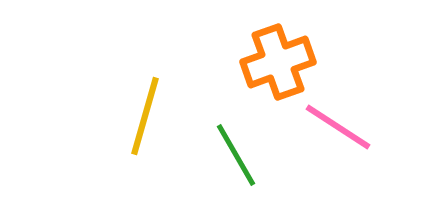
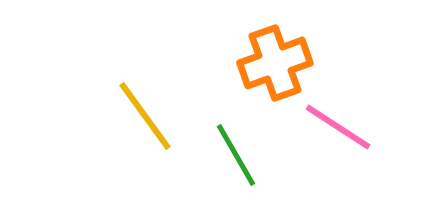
orange cross: moved 3 px left, 1 px down
yellow line: rotated 52 degrees counterclockwise
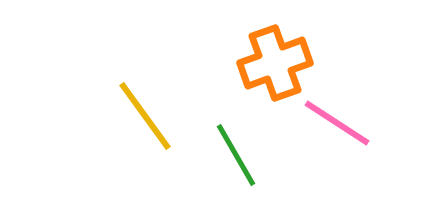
pink line: moved 1 px left, 4 px up
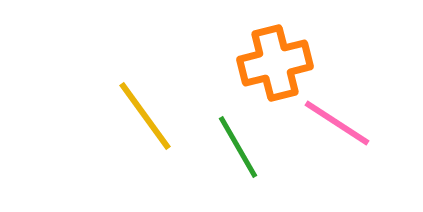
orange cross: rotated 6 degrees clockwise
green line: moved 2 px right, 8 px up
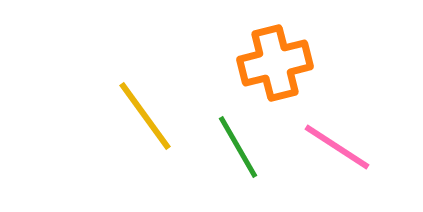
pink line: moved 24 px down
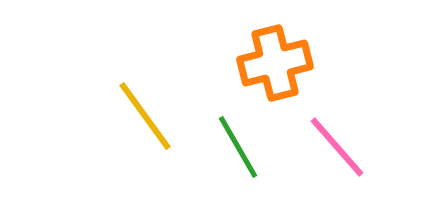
pink line: rotated 16 degrees clockwise
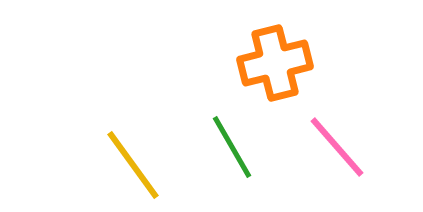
yellow line: moved 12 px left, 49 px down
green line: moved 6 px left
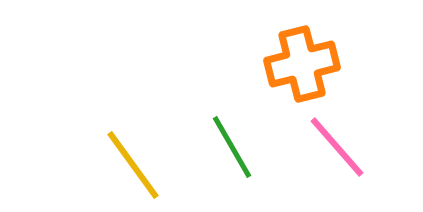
orange cross: moved 27 px right, 1 px down
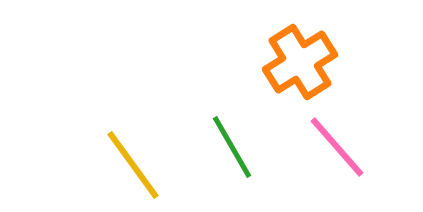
orange cross: moved 2 px left, 2 px up; rotated 18 degrees counterclockwise
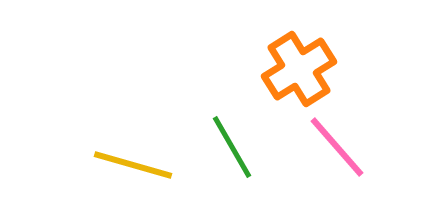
orange cross: moved 1 px left, 7 px down
yellow line: rotated 38 degrees counterclockwise
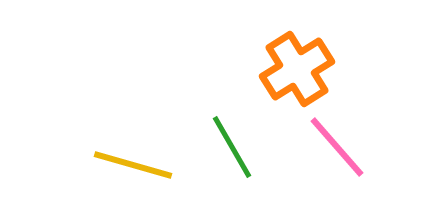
orange cross: moved 2 px left
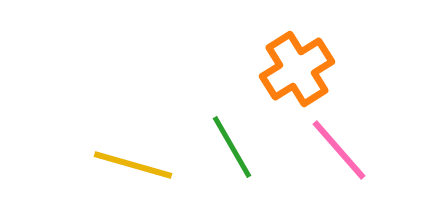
pink line: moved 2 px right, 3 px down
